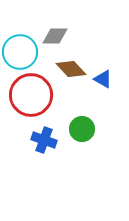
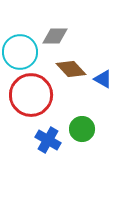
blue cross: moved 4 px right; rotated 10 degrees clockwise
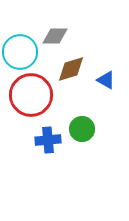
brown diamond: rotated 64 degrees counterclockwise
blue triangle: moved 3 px right, 1 px down
blue cross: rotated 35 degrees counterclockwise
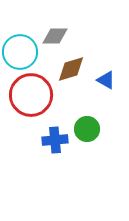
green circle: moved 5 px right
blue cross: moved 7 px right
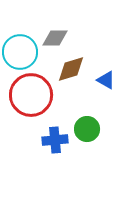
gray diamond: moved 2 px down
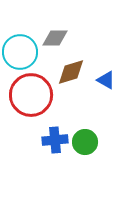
brown diamond: moved 3 px down
green circle: moved 2 px left, 13 px down
